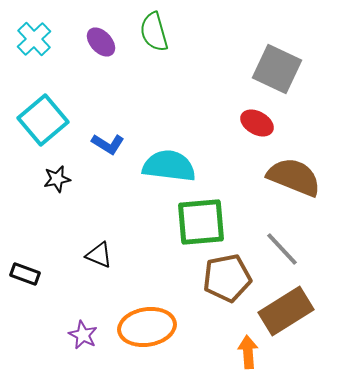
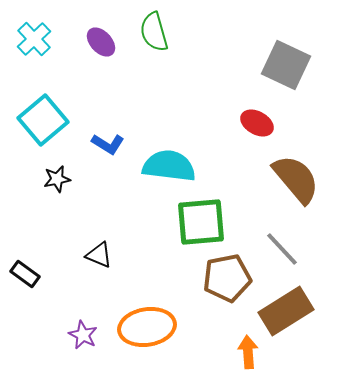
gray square: moved 9 px right, 4 px up
brown semicircle: moved 2 px right, 2 px down; rotated 28 degrees clockwise
black rectangle: rotated 16 degrees clockwise
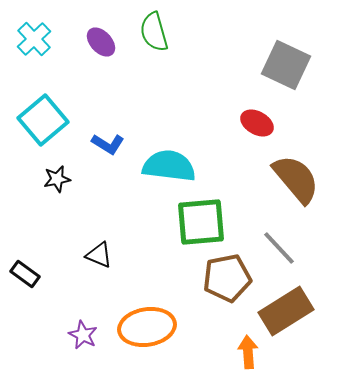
gray line: moved 3 px left, 1 px up
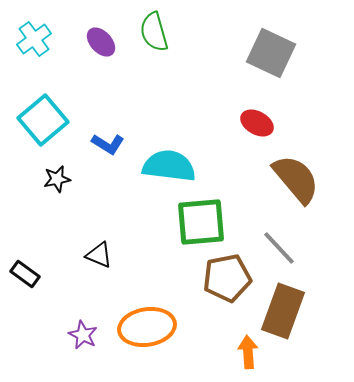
cyan cross: rotated 8 degrees clockwise
gray square: moved 15 px left, 12 px up
brown rectangle: moved 3 px left; rotated 38 degrees counterclockwise
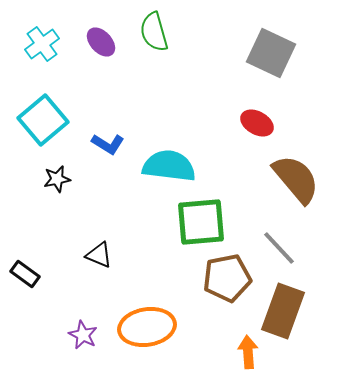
cyan cross: moved 8 px right, 5 px down
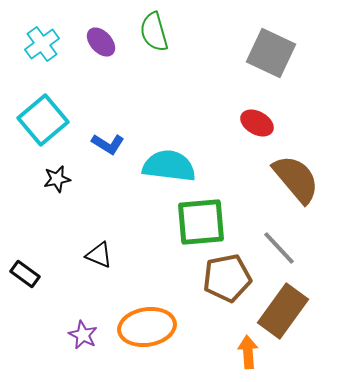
brown rectangle: rotated 16 degrees clockwise
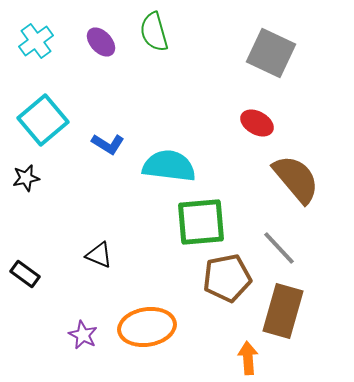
cyan cross: moved 6 px left, 3 px up
black star: moved 31 px left, 1 px up
brown rectangle: rotated 20 degrees counterclockwise
orange arrow: moved 6 px down
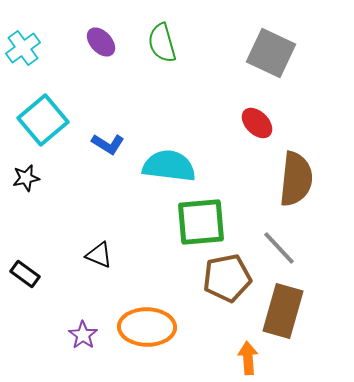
green semicircle: moved 8 px right, 11 px down
cyan cross: moved 13 px left, 7 px down
red ellipse: rotated 16 degrees clockwise
brown semicircle: rotated 46 degrees clockwise
orange ellipse: rotated 10 degrees clockwise
purple star: rotated 8 degrees clockwise
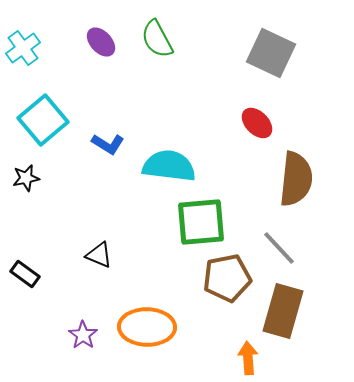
green semicircle: moved 5 px left, 4 px up; rotated 12 degrees counterclockwise
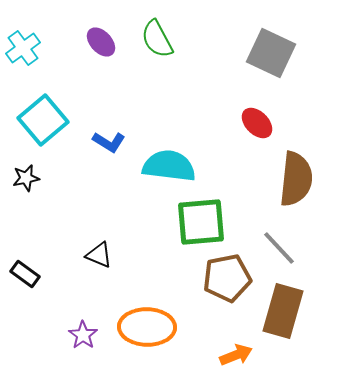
blue L-shape: moved 1 px right, 2 px up
orange arrow: moved 12 px left, 3 px up; rotated 72 degrees clockwise
